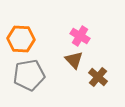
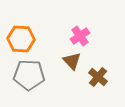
pink cross: rotated 24 degrees clockwise
brown triangle: moved 2 px left, 1 px down
gray pentagon: rotated 12 degrees clockwise
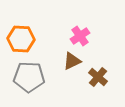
brown triangle: rotated 48 degrees clockwise
gray pentagon: moved 2 px down
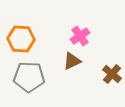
brown cross: moved 14 px right, 3 px up
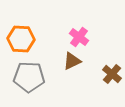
pink cross: moved 1 px left, 1 px down; rotated 18 degrees counterclockwise
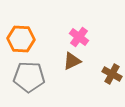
brown cross: rotated 12 degrees counterclockwise
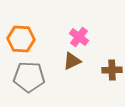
brown cross: moved 4 px up; rotated 30 degrees counterclockwise
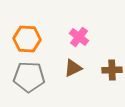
orange hexagon: moved 6 px right
brown triangle: moved 1 px right, 7 px down
